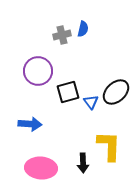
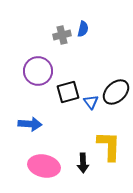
pink ellipse: moved 3 px right, 2 px up; rotated 8 degrees clockwise
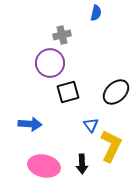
blue semicircle: moved 13 px right, 16 px up
purple circle: moved 12 px right, 8 px up
blue triangle: moved 23 px down
yellow L-shape: moved 2 px right; rotated 24 degrees clockwise
black arrow: moved 1 px left, 1 px down
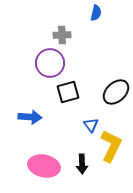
gray cross: rotated 12 degrees clockwise
blue arrow: moved 7 px up
